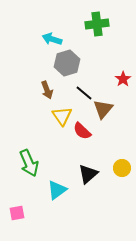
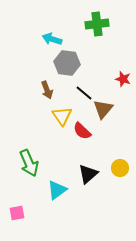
gray hexagon: rotated 25 degrees clockwise
red star: rotated 21 degrees counterclockwise
yellow circle: moved 2 px left
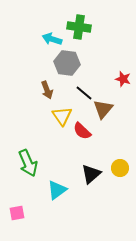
green cross: moved 18 px left, 3 px down; rotated 15 degrees clockwise
green arrow: moved 1 px left
black triangle: moved 3 px right
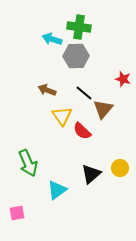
gray hexagon: moved 9 px right, 7 px up; rotated 10 degrees counterclockwise
brown arrow: rotated 132 degrees clockwise
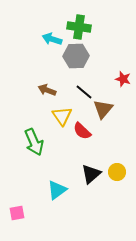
black line: moved 1 px up
green arrow: moved 6 px right, 21 px up
yellow circle: moved 3 px left, 4 px down
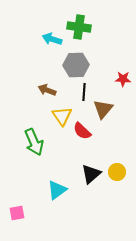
gray hexagon: moved 9 px down
red star: rotated 14 degrees counterclockwise
black line: rotated 54 degrees clockwise
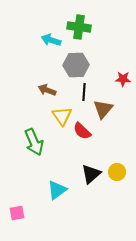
cyan arrow: moved 1 px left, 1 px down
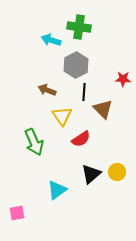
gray hexagon: rotated 25 degrees counterclockwise
brown triangle: rotated 25 degrees counterclockwise
red semicircle: moved 1 px left, 8 px down; rotated 78 degrees counterclockwise
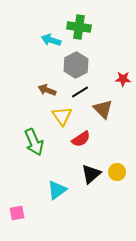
black line: moved 4 px left; rotated 54 degrees clockwise
